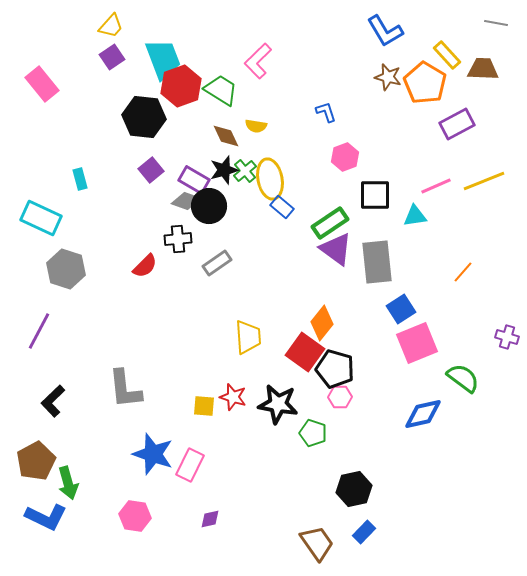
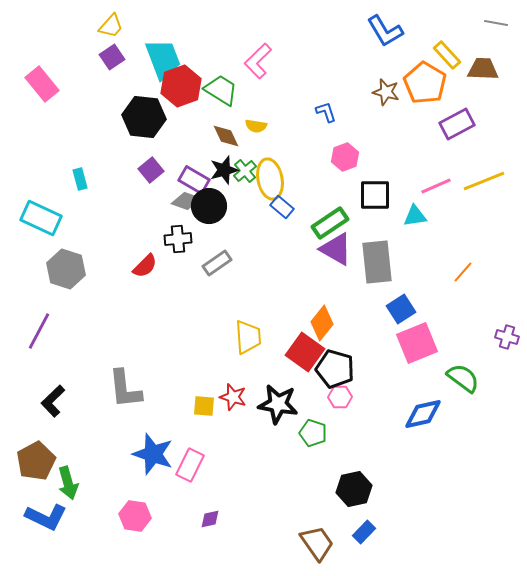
brown star at (388, 77): moved 2 px left, 15 px down
purple triangle at (336, 249): rotated 6 degrees counterclockwise
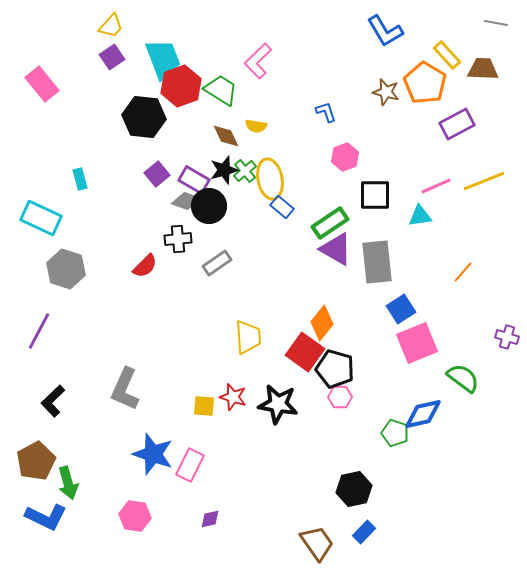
purple square at (151, 170): moved 6 px right, 4 px down
cyan triangle at (415, 216): moved 5 px right
gray L-shape at (125, 389): rotated 30 degrees clockwise
green pentagon at (313, 433): moved 82 px right
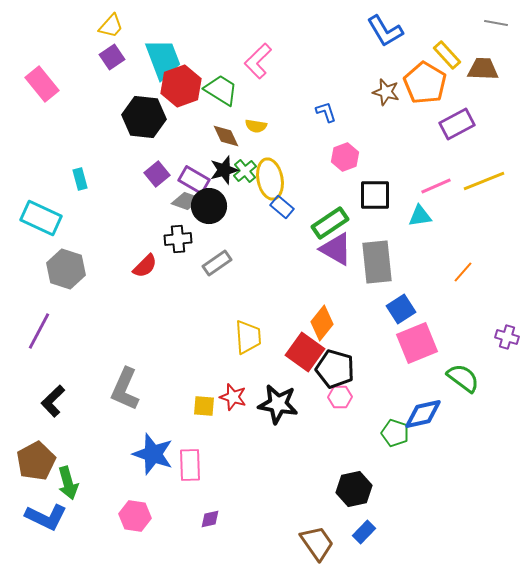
pink rectangle at (190, 465): rotated 28 degrees counterclockwise
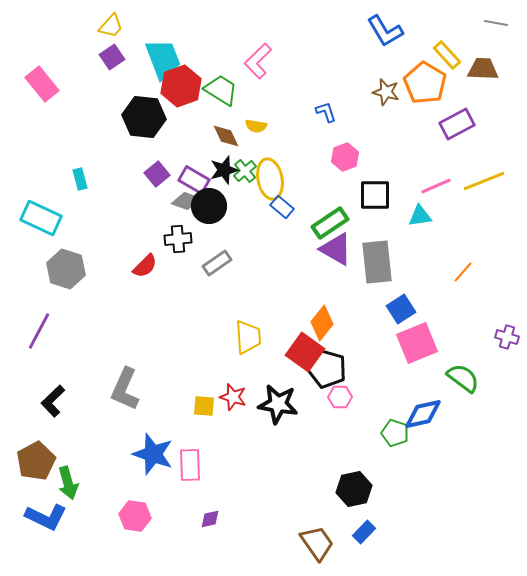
black pentagon at (335, 369): moved 8 px left
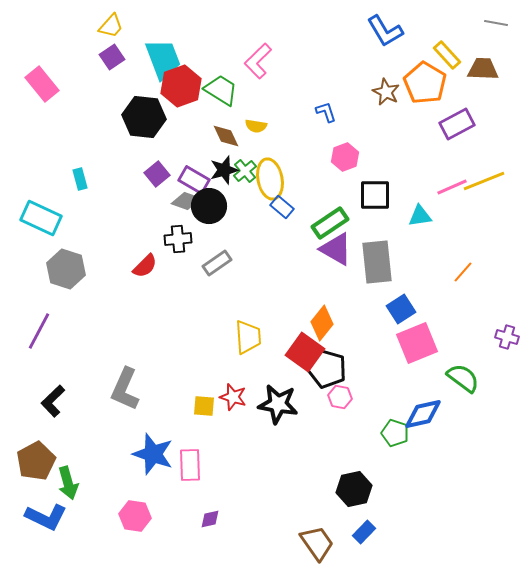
brown star at (386, 92): rotated 12 degrees clockwise
pink line at (436, 186): moved 16 px right, 1 px down
pink hexagon at (340, 397): rotated 10 degrees clockwise
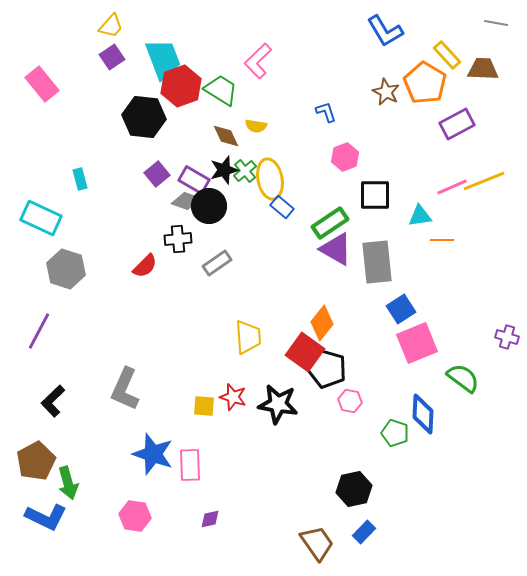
orange line at (463, 272): moved 21 px left, 32 px up; rotated 50 degrees clockwise
pink hexagon at (340, 397): moved 10 px right, 4 px down
blue diamond at (423, 414): rotated 75 degrees counterclockwise
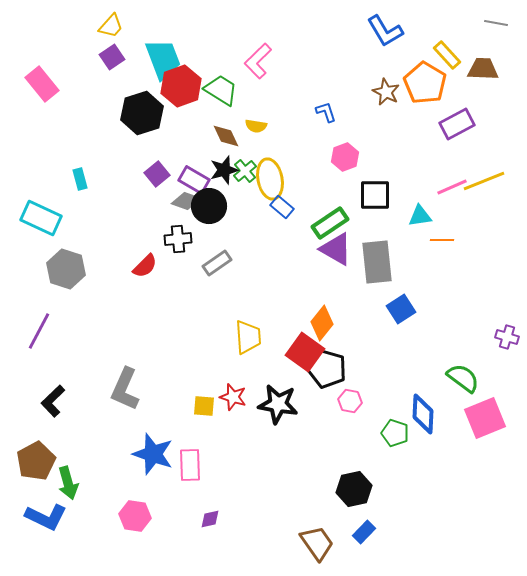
black hexagon at (144, 117): moved 2 px left, 4 px up; rotated 24 degrees counterclockwise
pink square at (417, 343): moved 68 px right, 75 px down
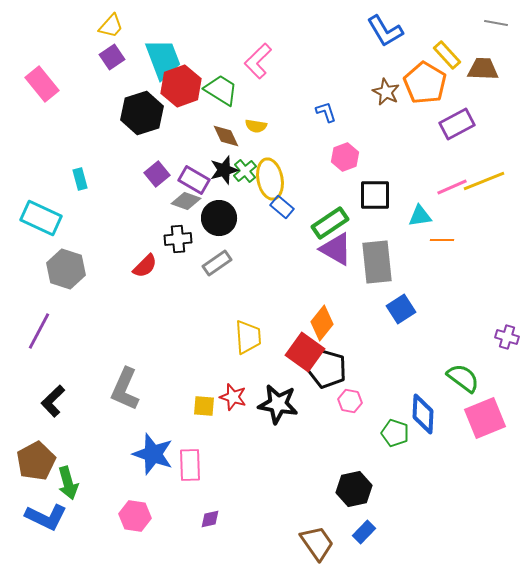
black circle at (209, 206): moved 10 px right, 12 px down
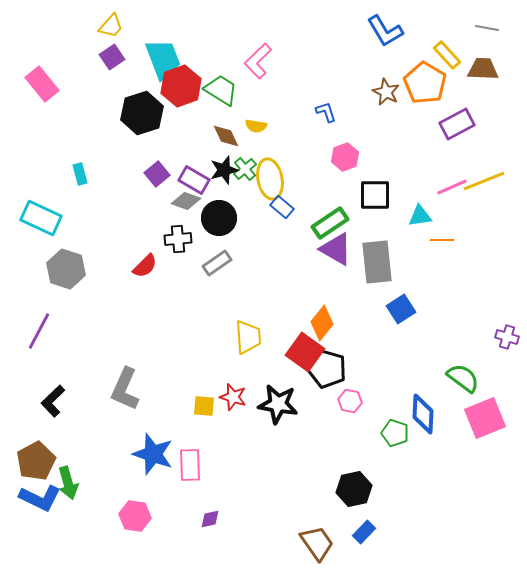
gray line at (496, 23): moved 9 px left, 5 px down
green cross at (245, 171): moved 2 px up
cyan rectangle at (80, 179): moved 5 px up
blue L-shape at (46, 517): moved 6 px left, 19 px up
